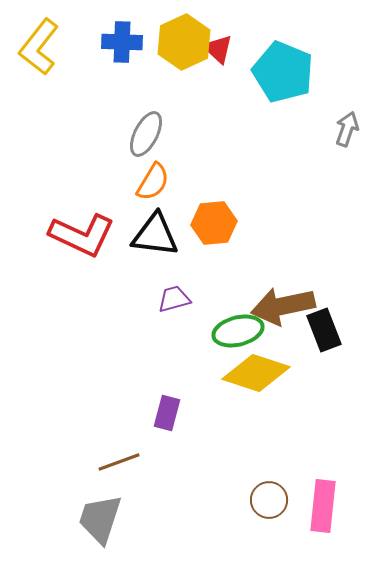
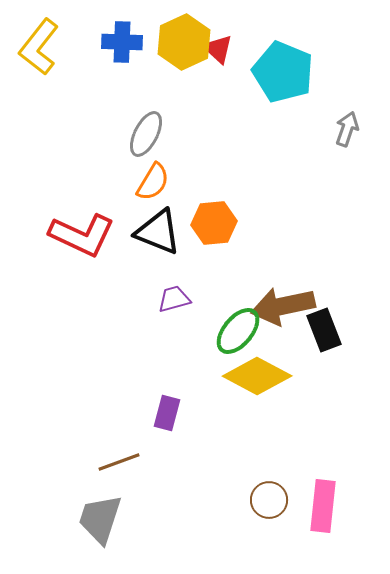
black triangle: moved 3 px right, 3 px up; rotated 15 degrees clockwise
green ellipse: rotated 36 degrees counterclockwise
yellow diamond: moved 1 px right, 3 px down; rotated 10 degrees clockwise
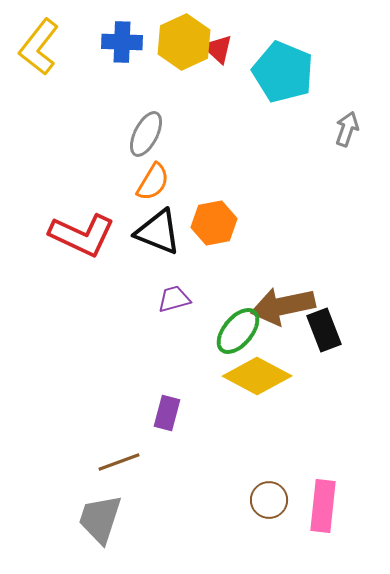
orange hexagon: rotated 6 degrees counterclockwise
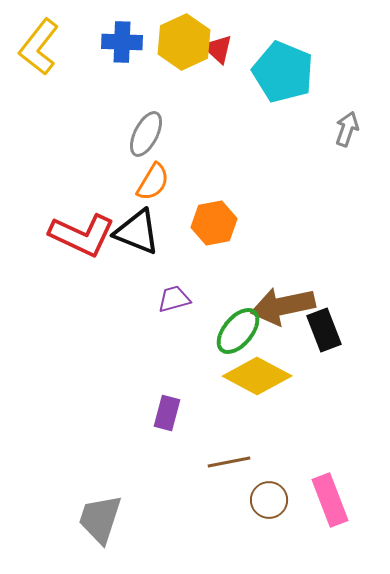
black triangle: moved 21 px left
brown line: moved 110 px right; rotated 9 degrees clockwise
pink rectangle: moved 7 px right, 6 px up; rotated 27 degrees counterclockwise
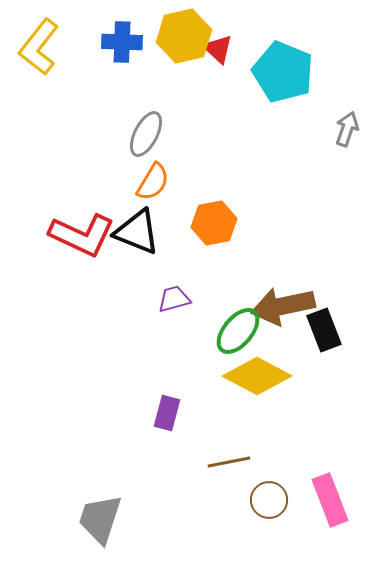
yellow hexagon: moved 6 px up; rotated 12 degrees clockwise
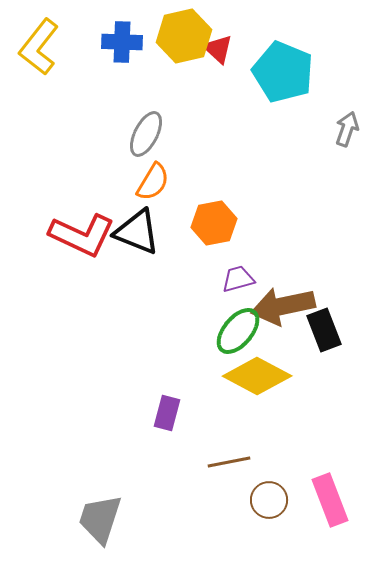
purple trapezoid: moved 64 px right, 20 px up
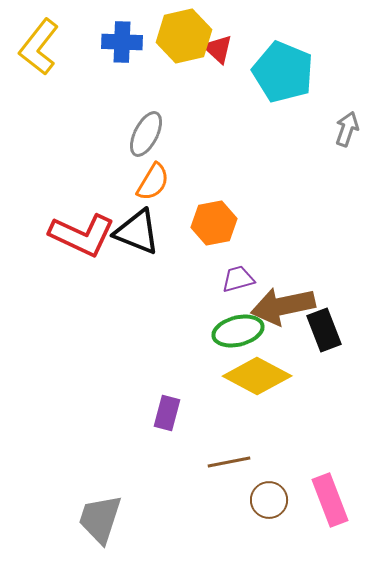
green ellipse: rotated 36 degrees clockwise
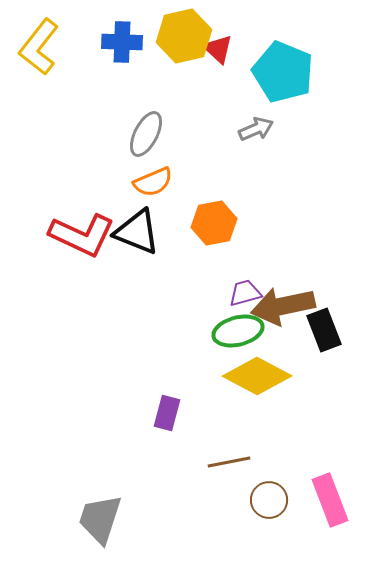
gray arrow: moved 91 px left; rotated 48 degrees clockwise
orange semicircle: rotated 36 degrees clockwise
purple trapezoid: moved 7 px right, 14 px down
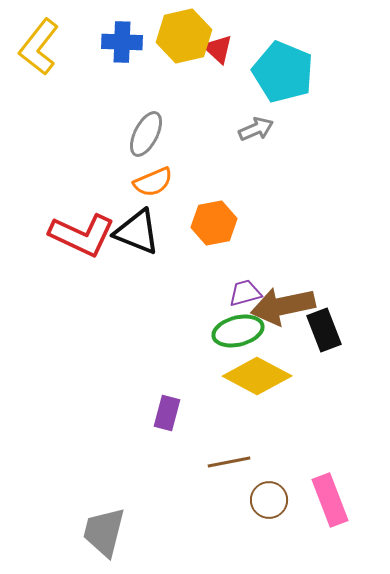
gray trapezoid: moved 4 px right, 13 px down; rotated 4 degrees counterclockwise
